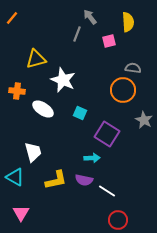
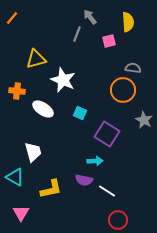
cyan arrow: moved 3 px right, 3 px down
yellow L-shape: moved 5 px left, 9 px down
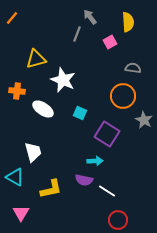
pink square: moved 1 px right, 1 px down; rotated 16 degrees counterclockwise
orange circle: moved 6 px down
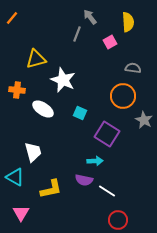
orange cross: moved 1 px up
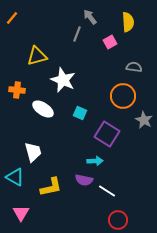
yellow triangle: moved 1 px right, 3 px up
gray semicircle: moved 1 px right, 1 px up
yellow L-shape: moved 2 px up
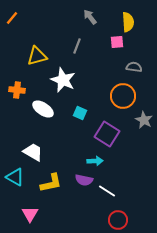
gray line: moved 12 px down
pink square: moved 7 px right; rotated 24 degrees clockwise
white trapezoid: rotated 45 degrees counterclockwise
yellow L-shape: moved 4 px up
pink triangle: moved 9 px right, 1 px down
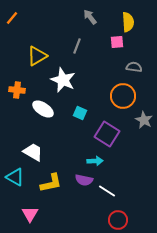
yellow triangle: rotated 15 degrees counterclockwise
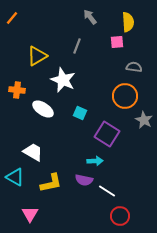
orange circle: moved 2 px right
red circle: moved 2 px right, 4 px up
